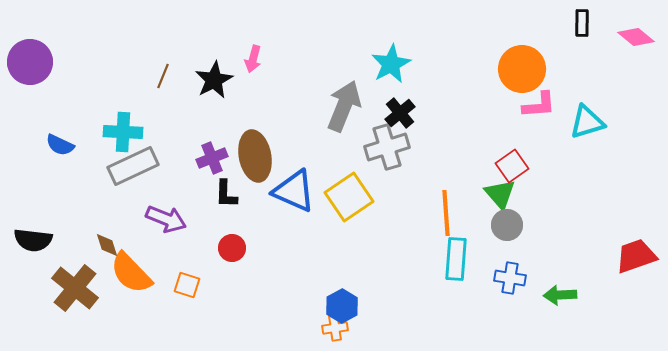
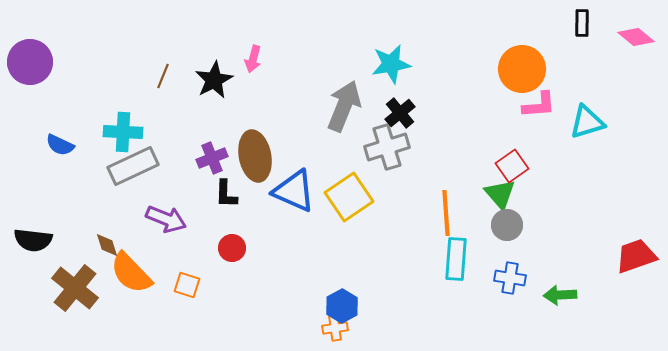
cyan star: rotated 18 degrees clockwise
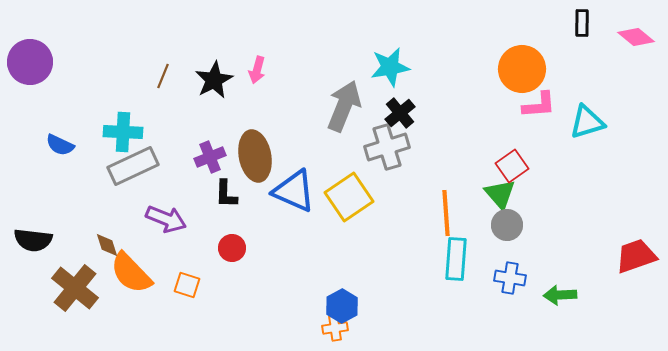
pink arrow: moved 4 px right, 11 px down
cyan star: moved 1 px left, 3 px down
purple cross: moved 2 px left, 1 px up
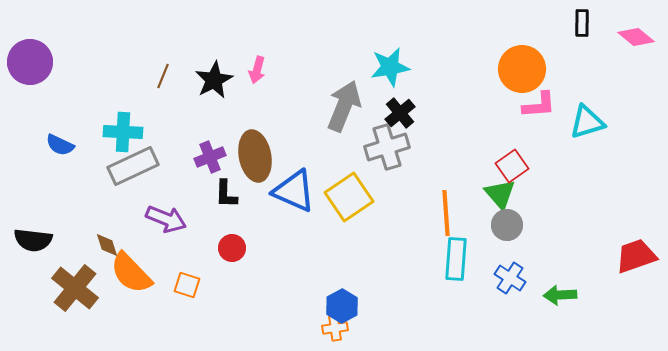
blue cross: rotated 24 degrees clockwise
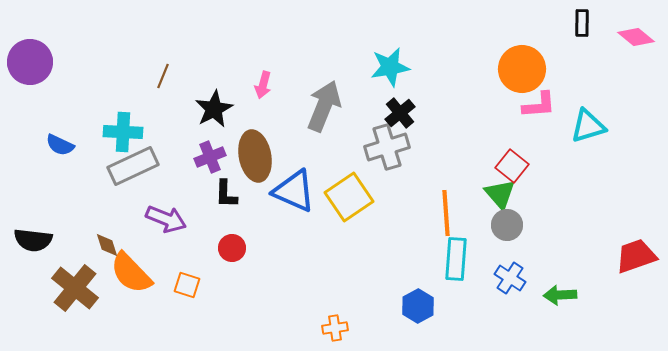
pink arrow: moved 6 px right, 15 px down
black star: moved 29 px down
gray arrow: moved 20 px left
cyan triangle: moved 1 px right, 4 px down
red square: rotated 16 degrees counterclockwise
blue hexagon: moved 76 px right
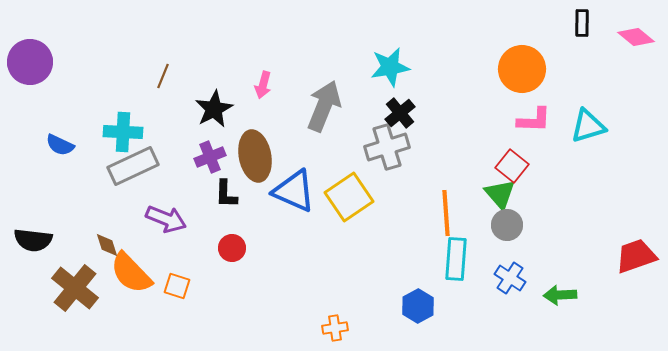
pink L-shape: moved 5 px left, 15 px down; rotated 6 degrees clockwise
orange square: moved 10 px left, 1 px down
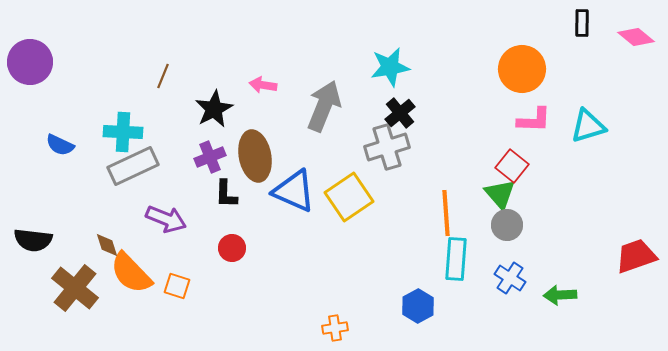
pink arrow: rotated 84 degrees clockwise
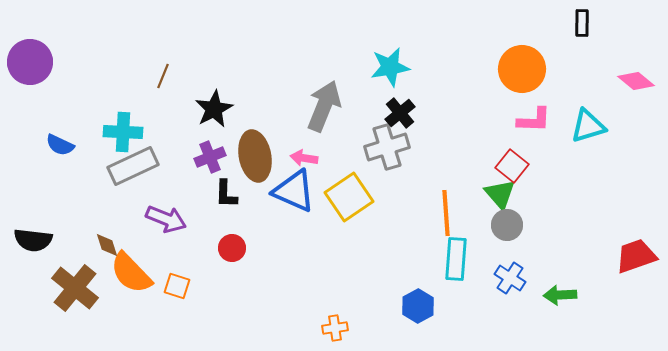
pink diamond: moved 44 px down
pink arrow: moved 41 px right, 73 px down
